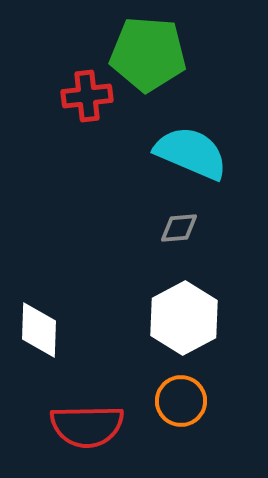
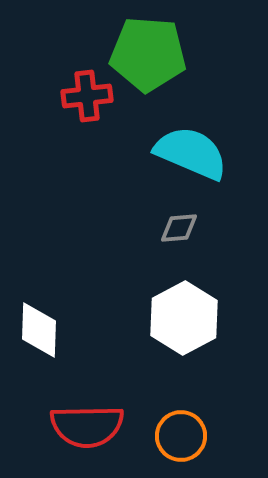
orange circle: moved 35 px down
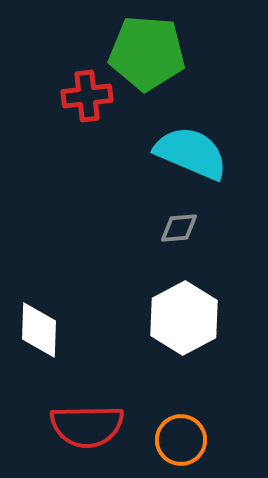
green pentagon: moved 1 px left, 1 px up
orange circle: moved 4 px down
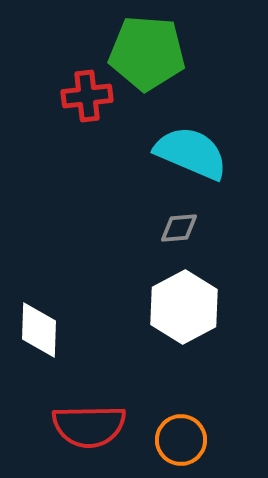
white hexagon: moved 11 px up
red semicircle: moved 2 px right
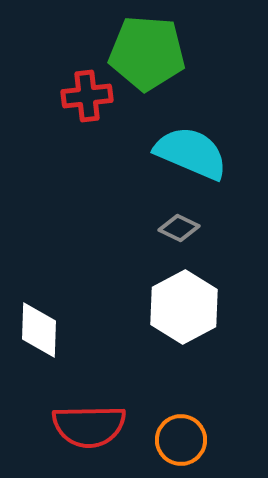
gray diamond: rotated 30 degrees clockwise
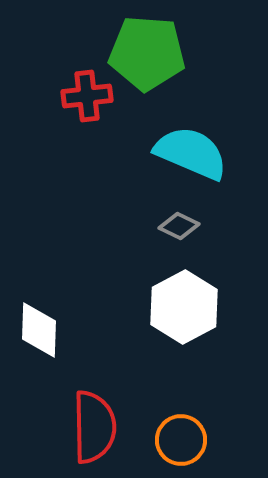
gray diamond: moved 2 px up
red semicircle: moved 5 px right, 1 px down; rotated 90 degrees counterclockwise
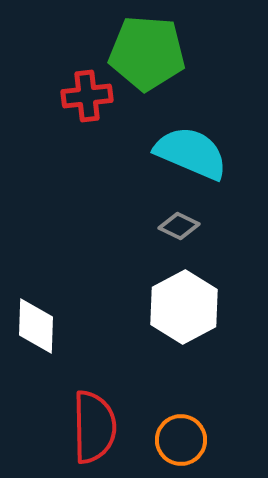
white diamond: moved 3 px left, 4 px up
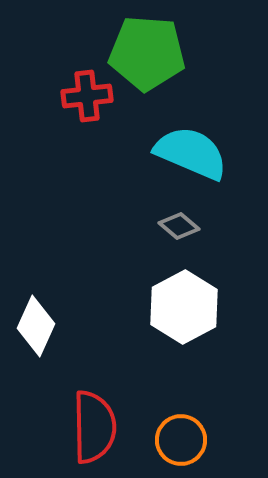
gray diamond: rotated 15 degrees clockwise
white diamond: rotated 22 degrees clockwise
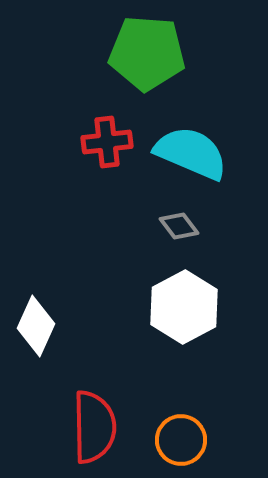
red cross: moved 20 px right, 46 px down
gray diamond: rotated 12 degrees clockwise
